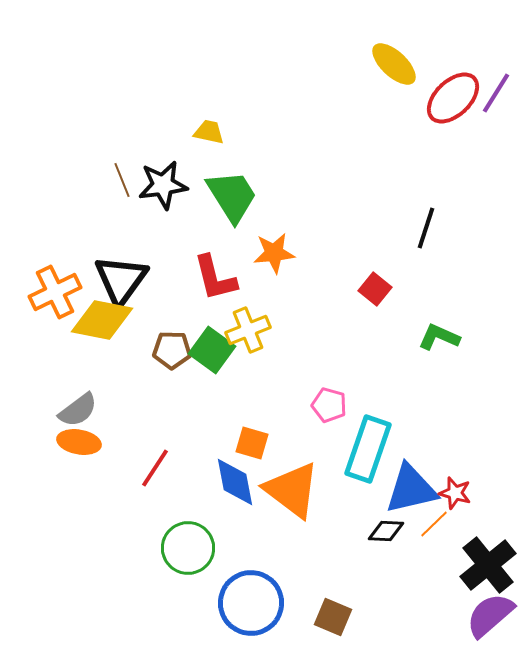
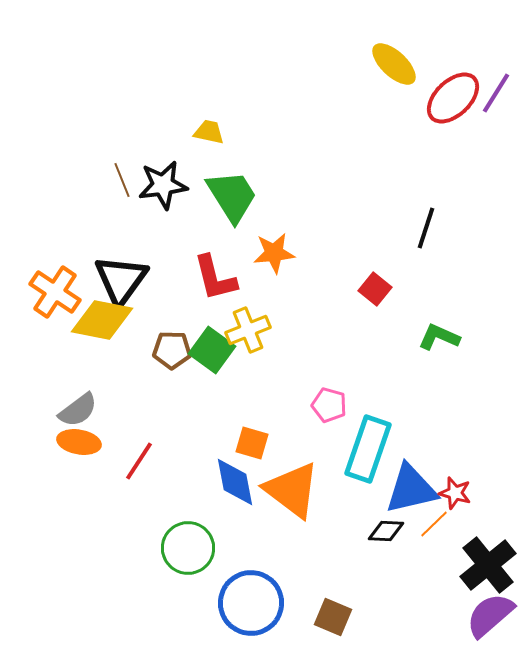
orange cross: rotated 30 degrees counterclockwise
red line: moved 16 px left, 7 px up
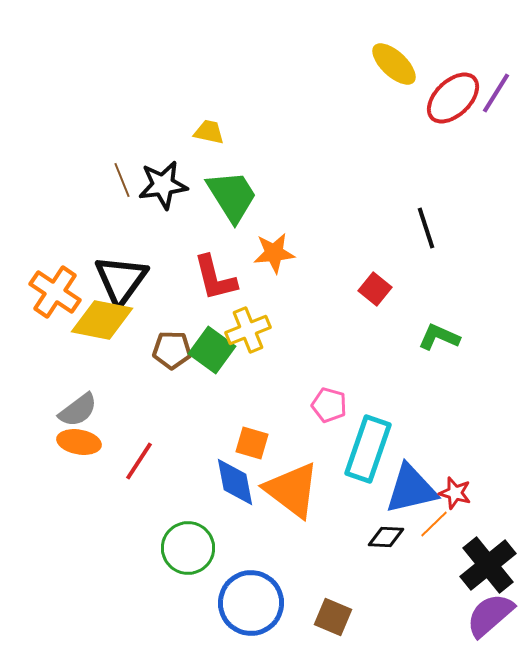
black line: rotated 36 degrees counterclockwise
black diamond: moved 6 px down
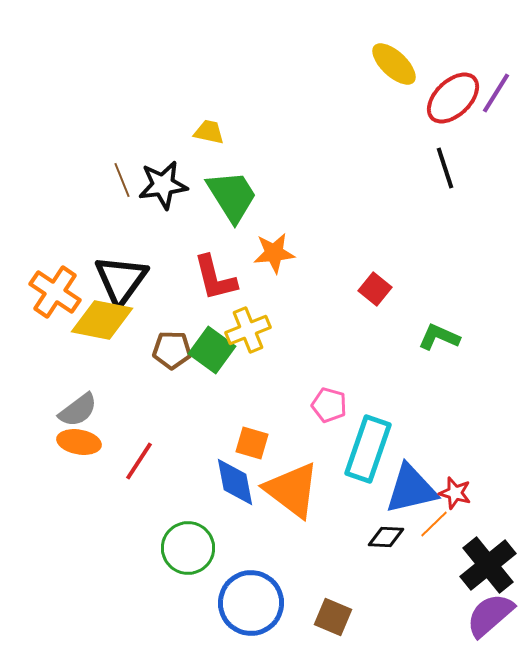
black line: moved 19 px right, 60 px up
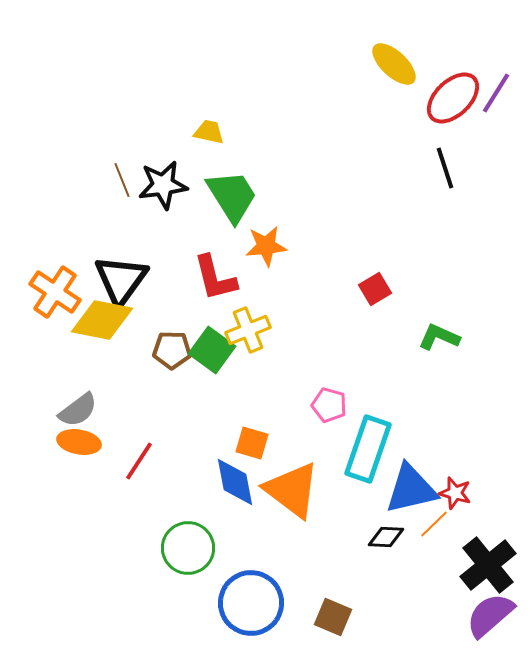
orange star: moved 8 px left, 7 px up
red square: rotated 20 degrees clockwise
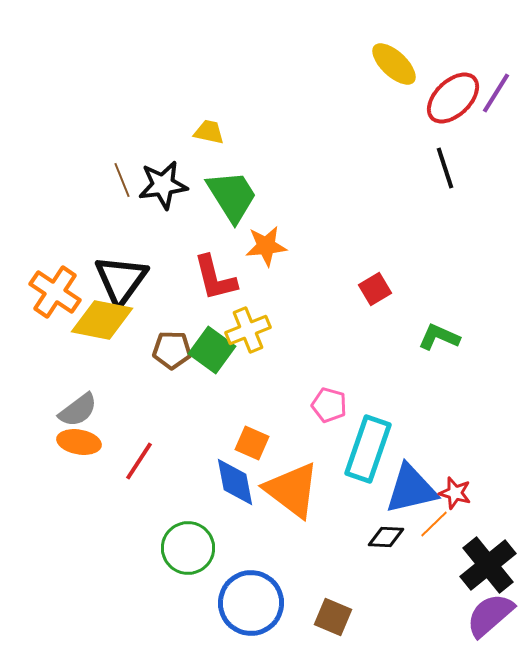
orange square: rotated 8 degrees clockwise
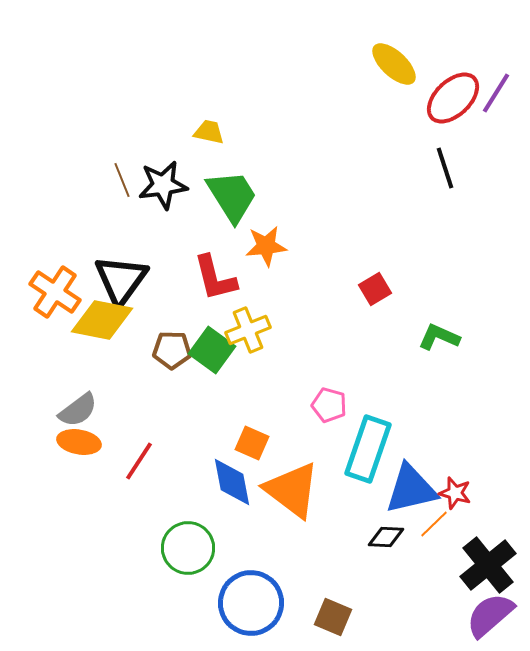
blue diamond: moved 3 px left
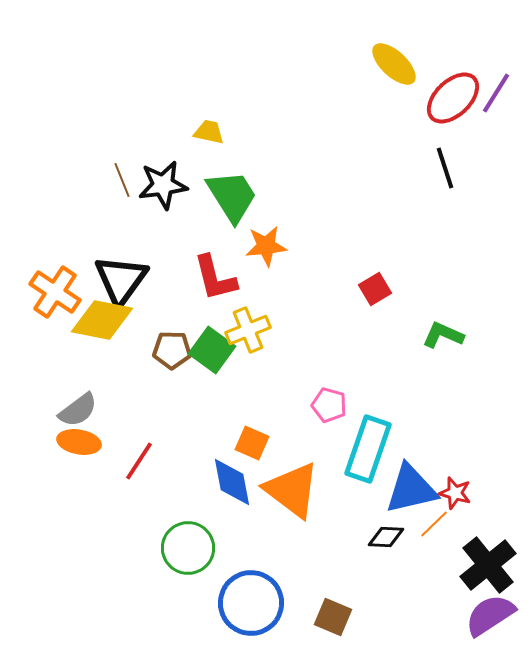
green L-shape: moved 4 px right, 2 px up
purple semicircle: rotated 8 degrees clockwise
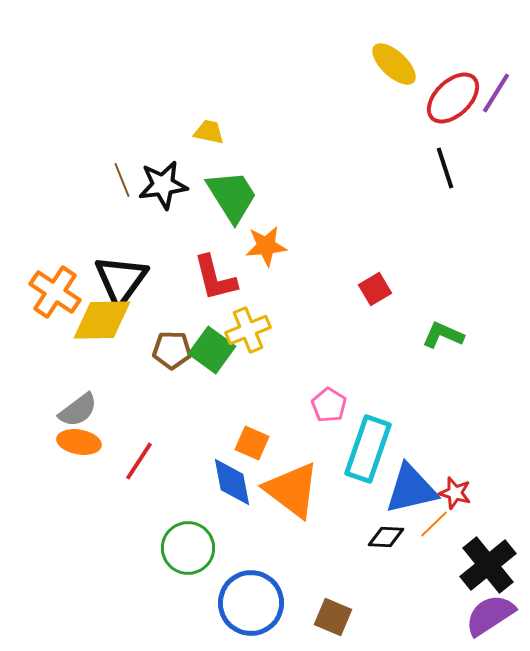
yellow diamond: rotated 12 degrees counterclockwise
pink pentagon: rotated 16 degrees clockwise
